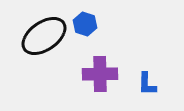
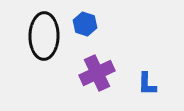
black ellipse: rotated 54 degrees counterclockwise
purple cross: moved 3 px left, 1 px up; rotated 24 degrees counterclockwise
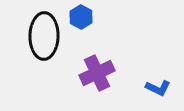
blue hexagon: moved 4 px left, 7 px up; rotated 10 degrees clockwise
blue L-shape: moved 11 px right, 4 px down; rotated 65 degrees counterclockwise
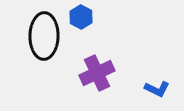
blue L-shape: moved 1 px left, 1 px down
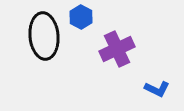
black ellipse: rotated 6 degrees counterclockwise
purple cross: moved 20 px right, 24 px up
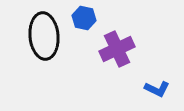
blue hexagon: moved 3 px right, 1 px down; rotated 15 degrees counterclockwise
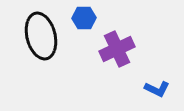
blue hexagon: rotated 15 degrees counterclockwise
black ellipse: moved 3 px left; rotated 9 degrees counterclockwise
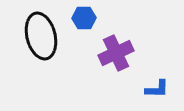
purple cross: moved 1 px left, 4 px down
blue L-shape: rotated 25 degrees counterclockwise
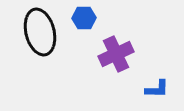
black ellipse: moved 1 px left, 4 px up
purple cross: moved 1 px down
